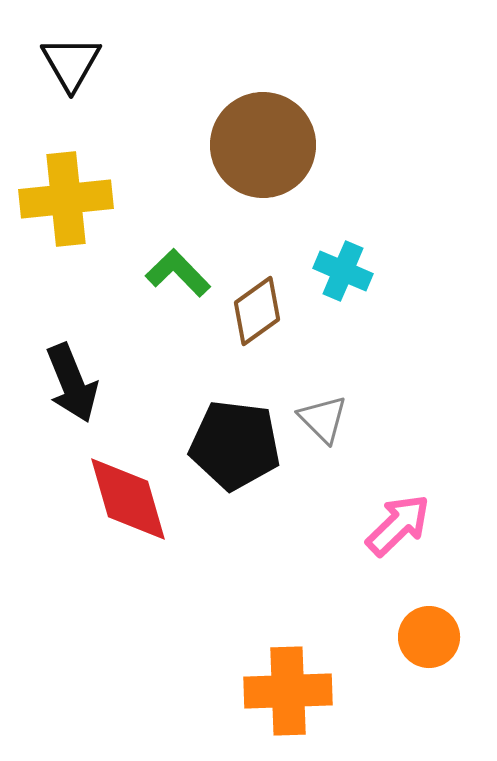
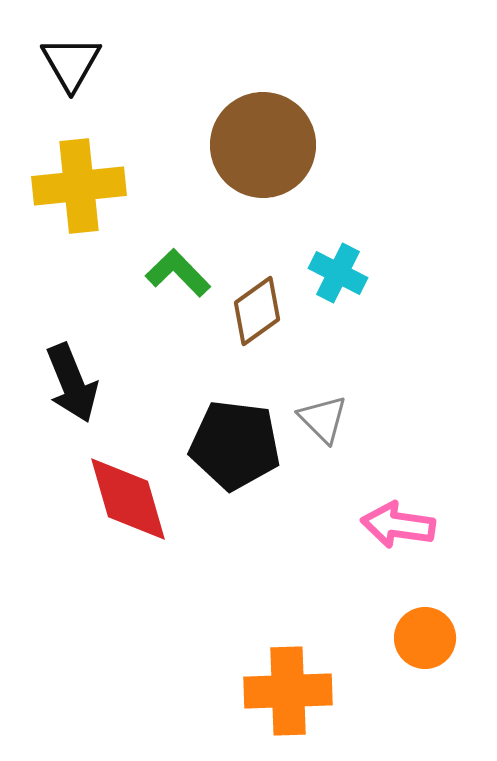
yellow cross: moved 13 px right, 13 px up
cyan cross: moved 5 px left, 2 px down; rotated 4 degrees clockwise
pink arrow: rotated 128 degrees counterclockwise
orange circle: moved 4 px left, 1 px down
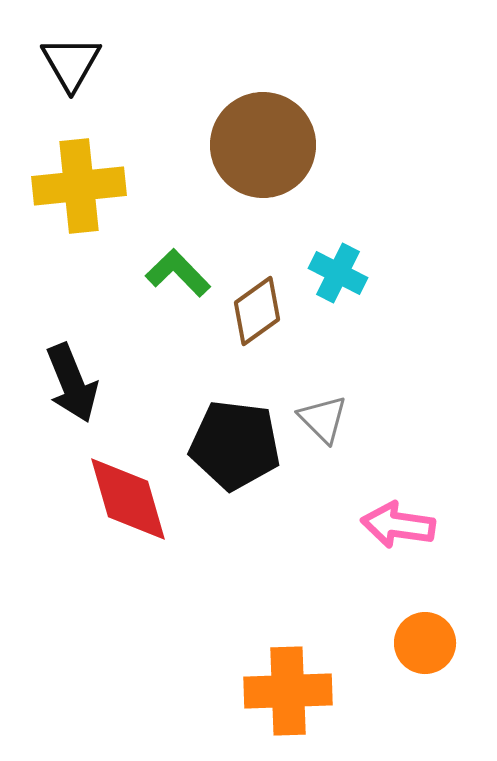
orange circle: moved 5 px down
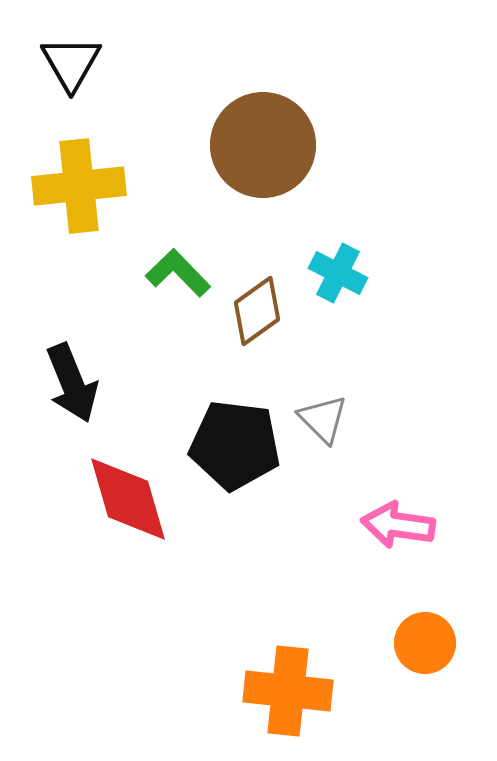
orange cross: rotated 8 degrees clockwise
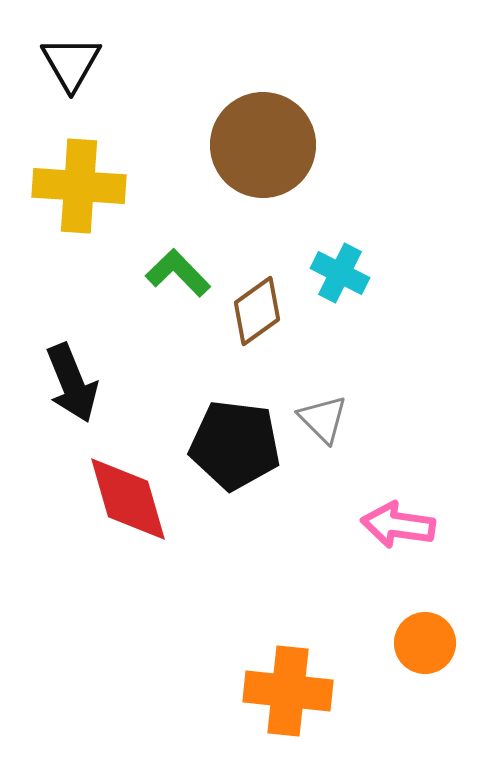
yellow cross: rotated 10 degrees clockwise
cyan cross: moved 2 px right
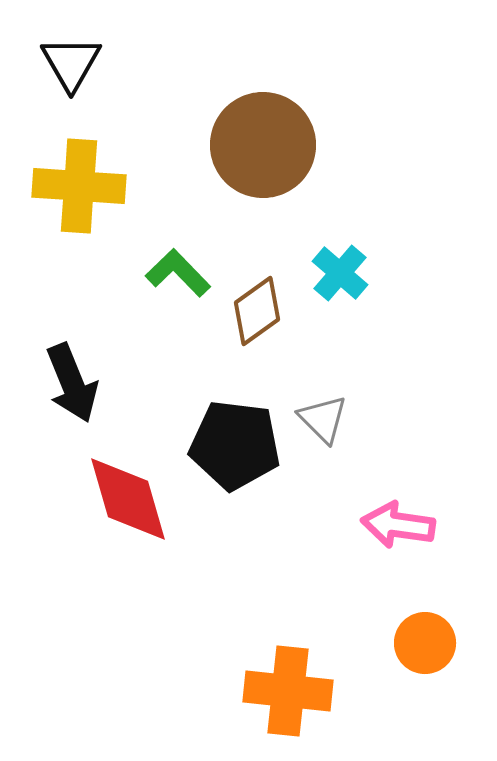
cyan cross: rotated 14 degrees clockwise
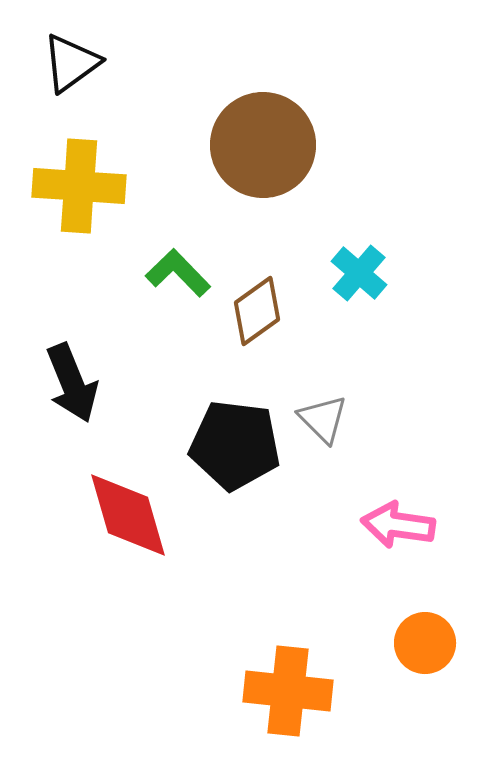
black triangle: rotated 24 degrees clockwise
cyan cross: moved 19 px right
red diamond: moved 16 px down
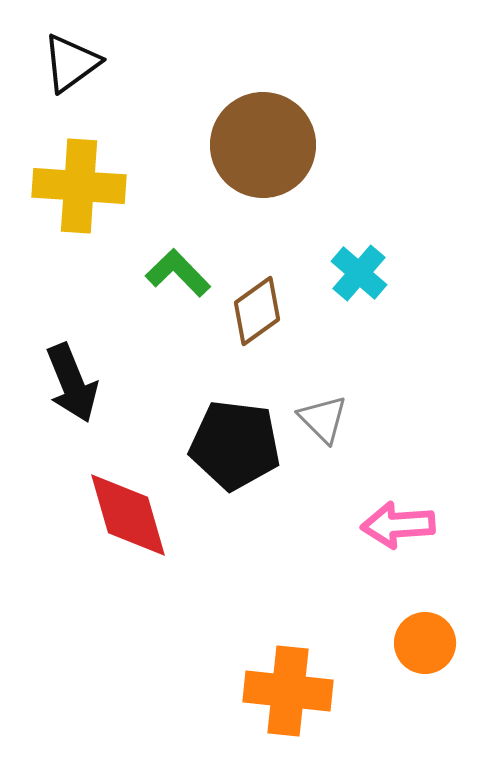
pink arrow: rotated 12 degrees counterclockwise
